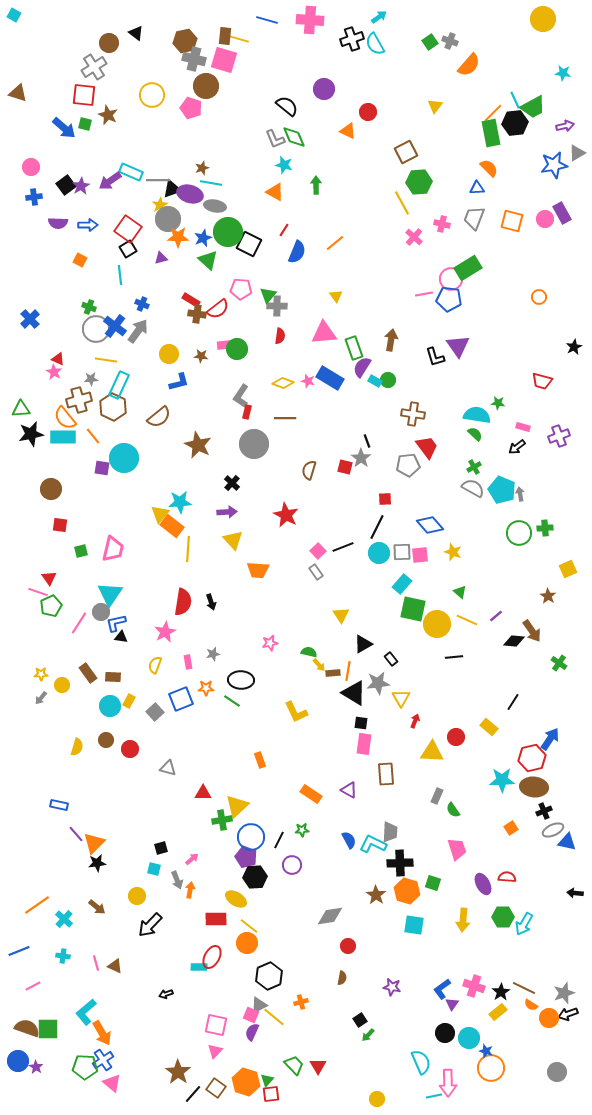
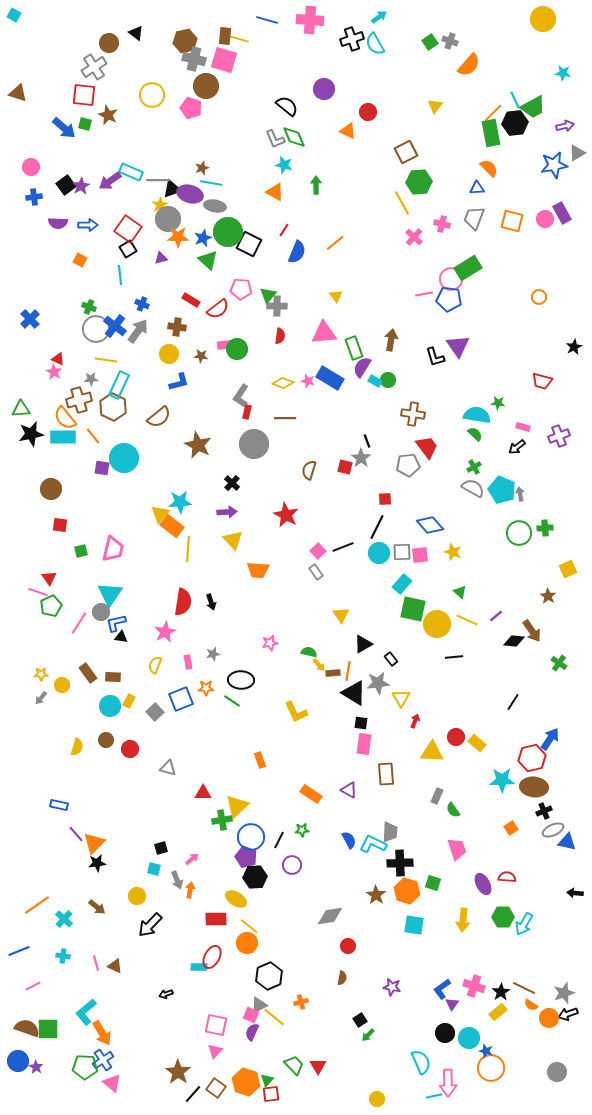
brown cross at (197, 314): moved 20 px left, 13 px down
yellow rectangle at (489, 727): moved 12 px left, 16 px down
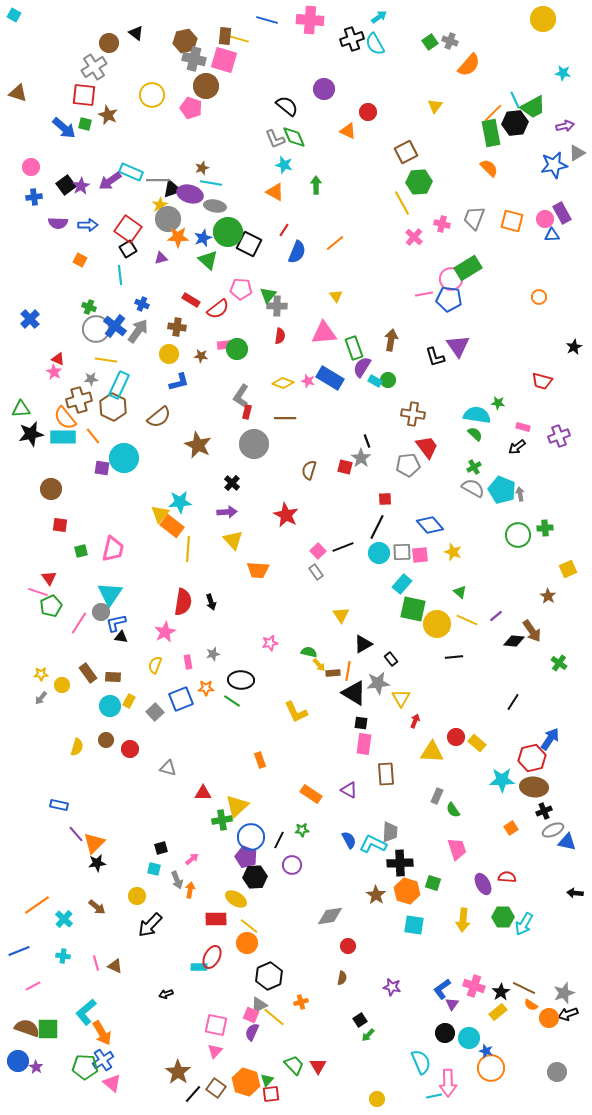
blue triangle at (477, 188): moved 75 px right, 47 px down
green circle at (519, 533): moved 1 px left, 2 px down
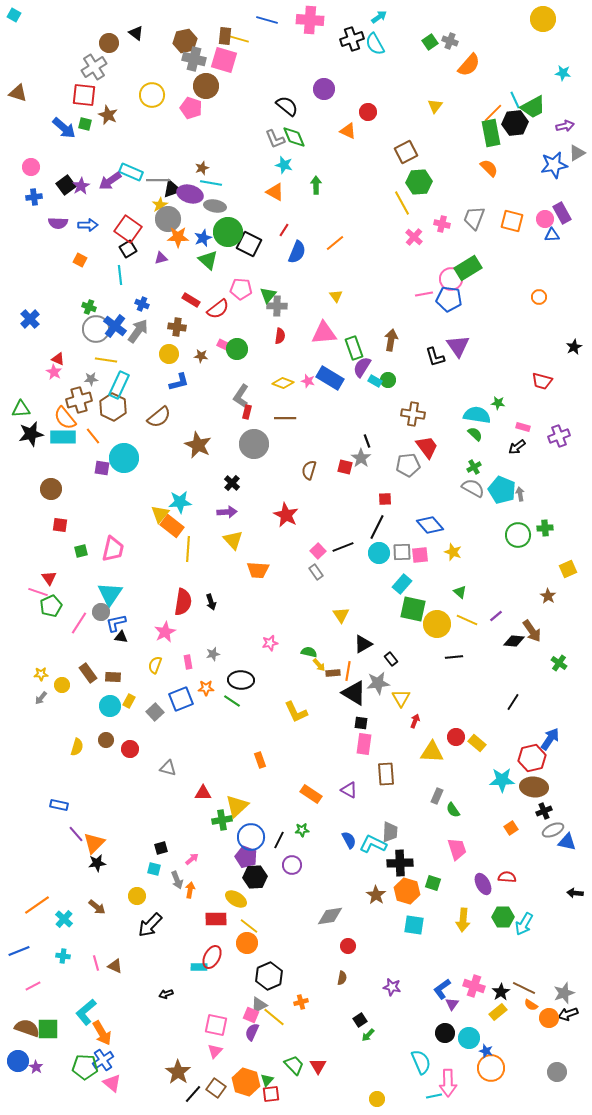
pink rectangle at (224, 345): rotated 32 degrees clockwise
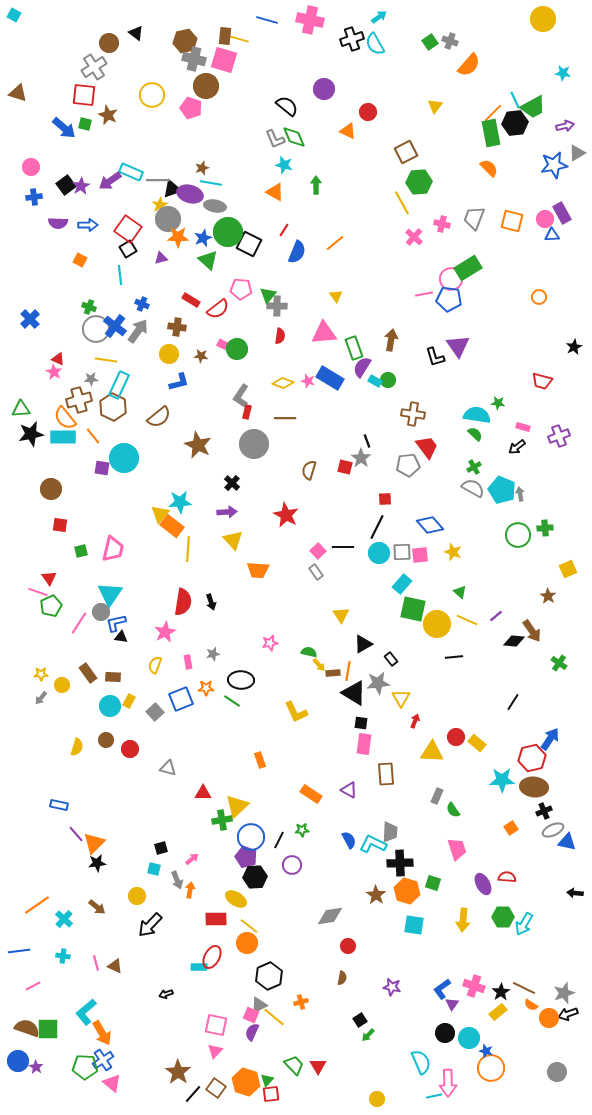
pink cross at (310, 20): rotated 8 degrees clockwise
black line at (343, 547): rotated 20 degrees clockwise
blue line at (19, 951): rotated 15 degrees clockwise
